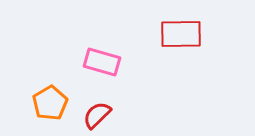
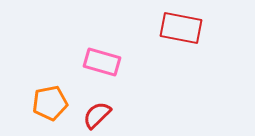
red rectangle: moved 6 px up; rotated 12 degrees clockwise
orange pentagon: rotated 20 degrees clockwise
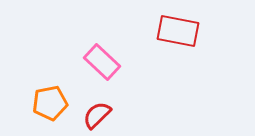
red rectangle: moved 3 px left, 3 px down
pink rectangle: rotated 27 degrees clockwise
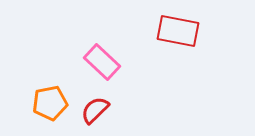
red semicircle: moved 2 px left, 5 px up
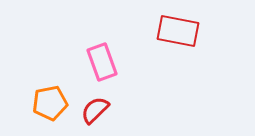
pink rectangle: rotated 27 degrees clockwise
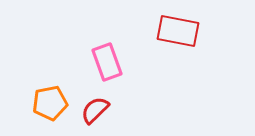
pink rectangle: moved 5 px right
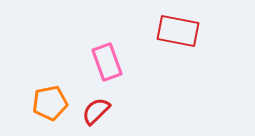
red semicircle: moved 1 px right, 1 px down
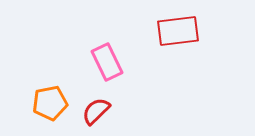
red rectangle: rotated 18 degrees counterclockwise
pink rectangle: rotated 6 degrees counterclockwise
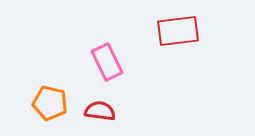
orange pentagon: rotated 24 degrees clockwise
red semicircle: moved 4 px right; rotated 52 degrees clockwise
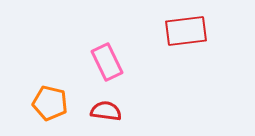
red rectangle: moved 8 px right
red semicircle: moved 6 px right
